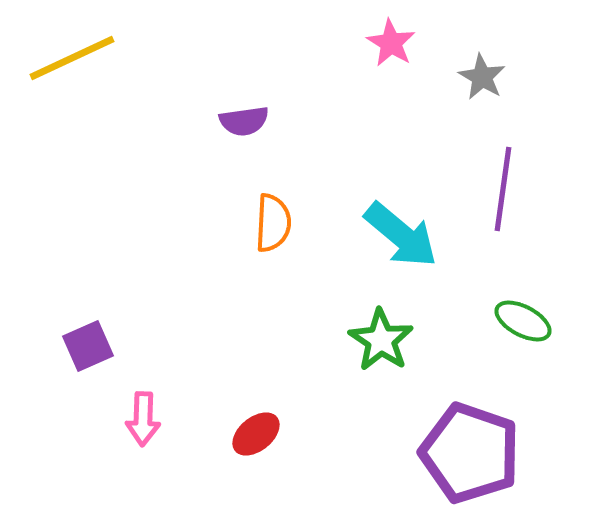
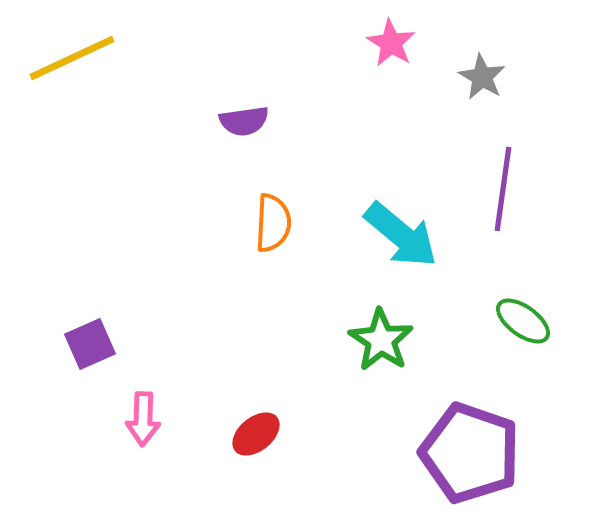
green ellipse: rotated 8 degrees clockwise
purple square: moved 2 px right, 2 px up
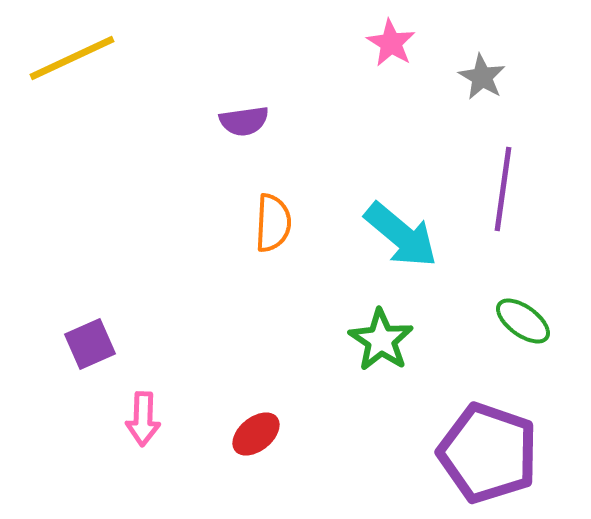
purple pentagon: moved 18 px right
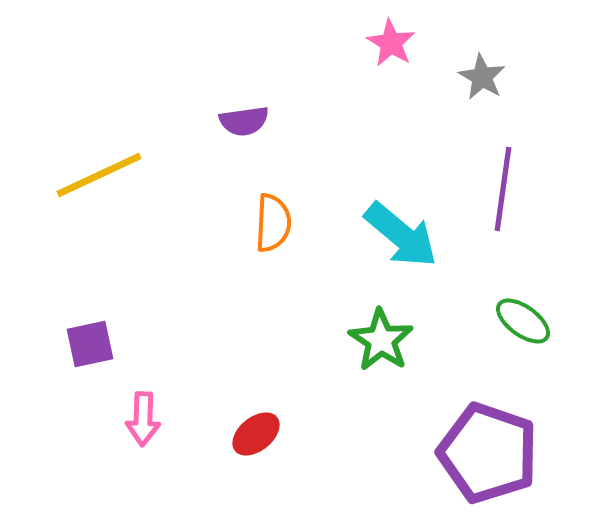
yellow line: moved 27 px right, 117 px down
purple square: rotated 12 degrees clockwise
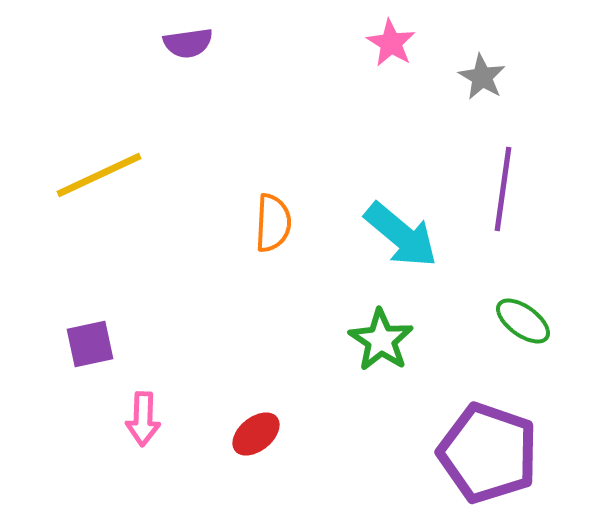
purple semicircle: moved 56 px left, 78 px up
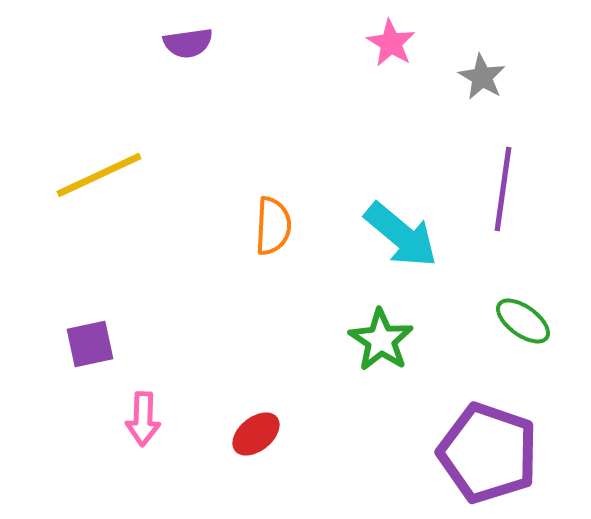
orange semicircle: moved 3 px down
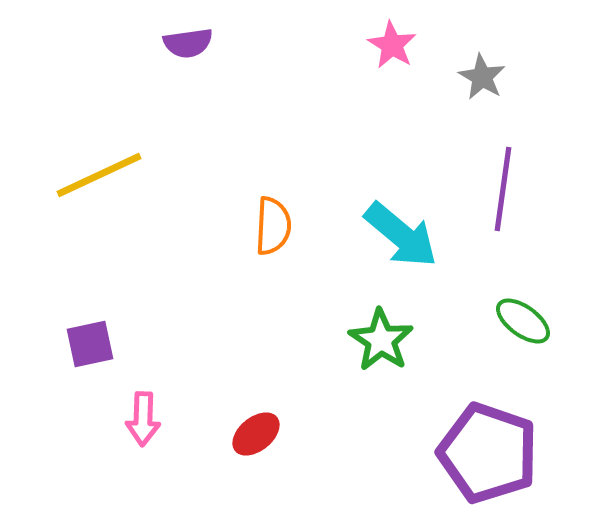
pink star: moved 1 px right, 2 px down
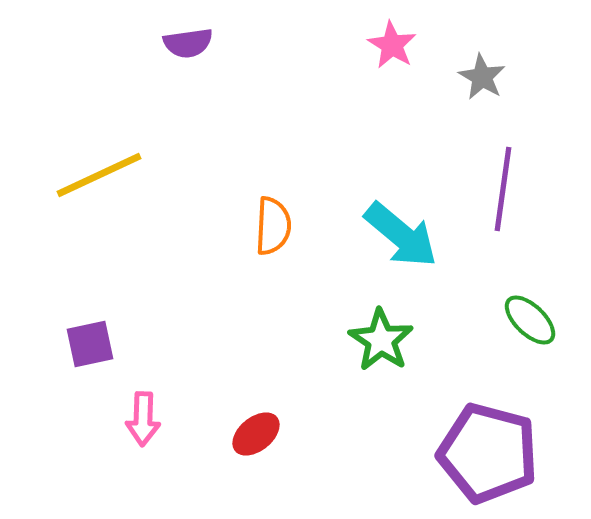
green ellipse: moved 7 px right, 1 px up; rotated 8 degrees clockwise
purple pentagon: rotated 4 degrees counterclockwise
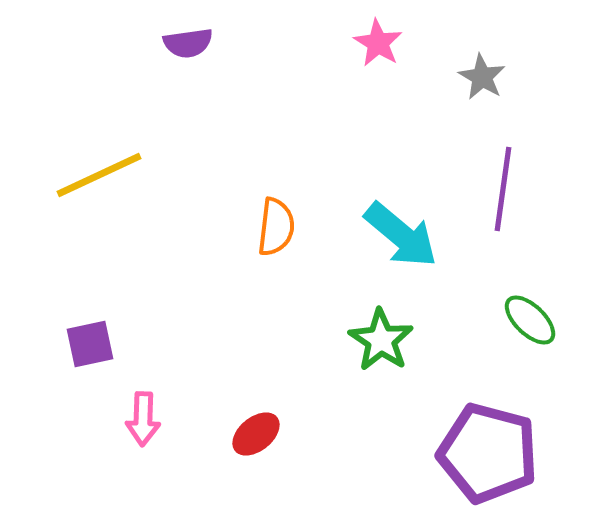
pink star: moved 14 px left, 2 px up
orange semicircle: moved 3 px right, 1 px down; rotated 4 degrees clockwise
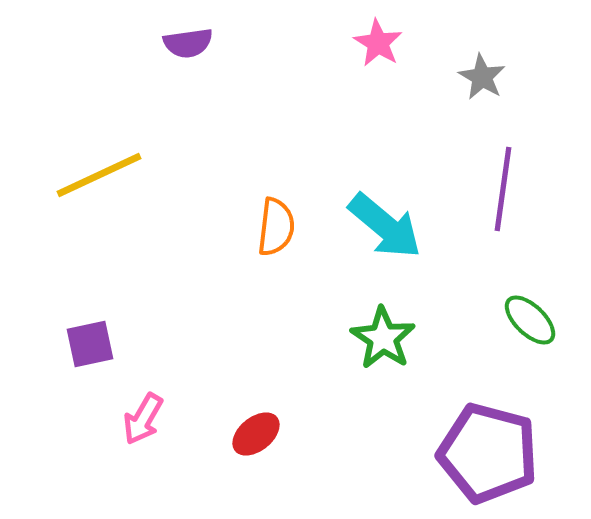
cyan arrow: moved 16 px left, 9 px up
green star: moved 2 px right, 2 px up
pink arrow: rotated 28 degrees clockwise
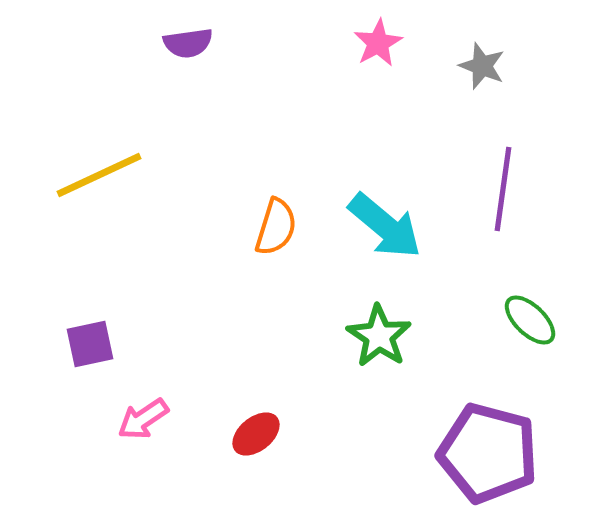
pink star: rotated 12 degrees clockwise
gray star: moved 11 px up; rotated 9 degrees counterclockwise
orange semicircle: rotated 10 degrees clockwise
green star: moved 4 px left, 2 px up
pink arrow: rotated 26 degrees clockwise
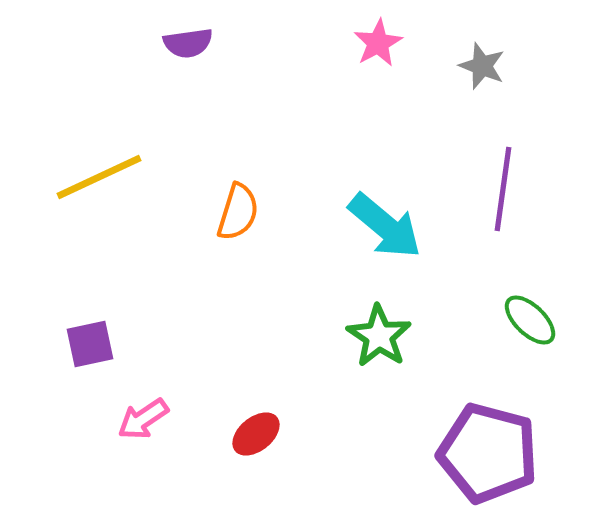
yellow line: moved 2 px down
orange semicircle: moved 38 px left, 15 px up
